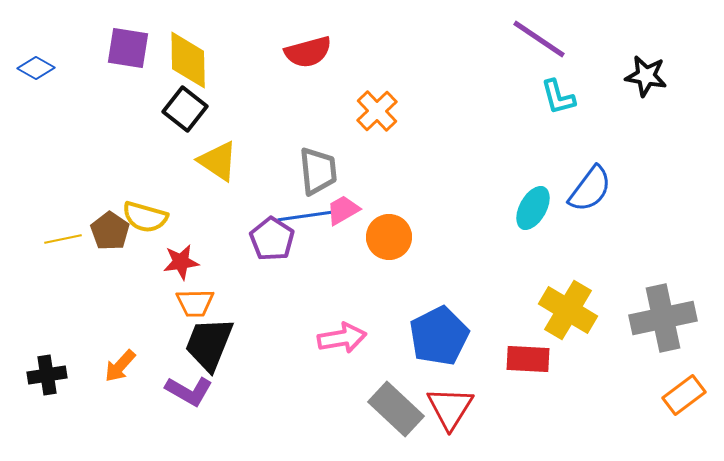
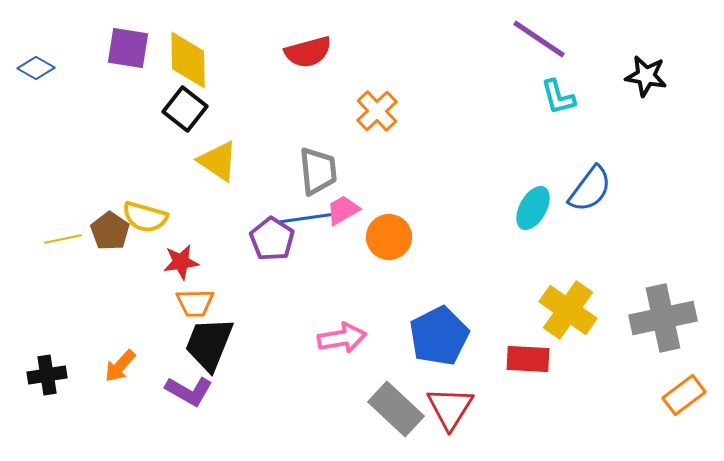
blue line: moved 2 px right, 2 px down
yellow cross: rotated 4 degrees clockwise
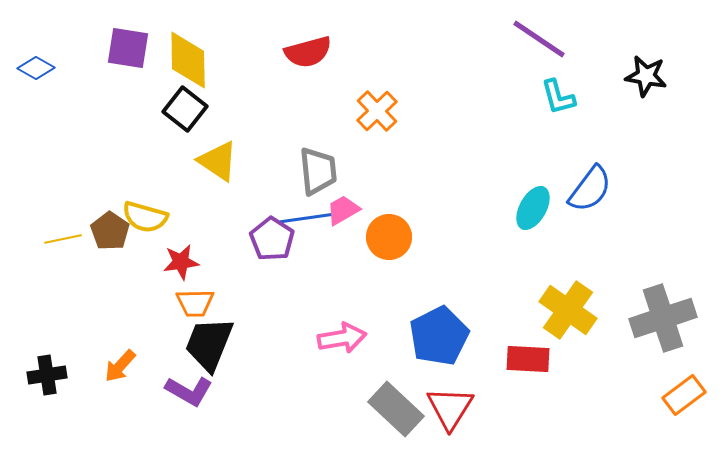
gray cross: rotated 6 degrees counterclockwise
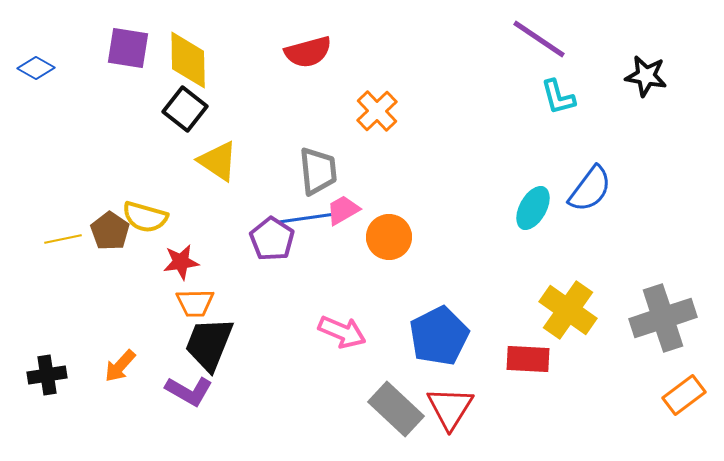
pink arrow: moved 6 px up; rotated 33 degrees clockwise
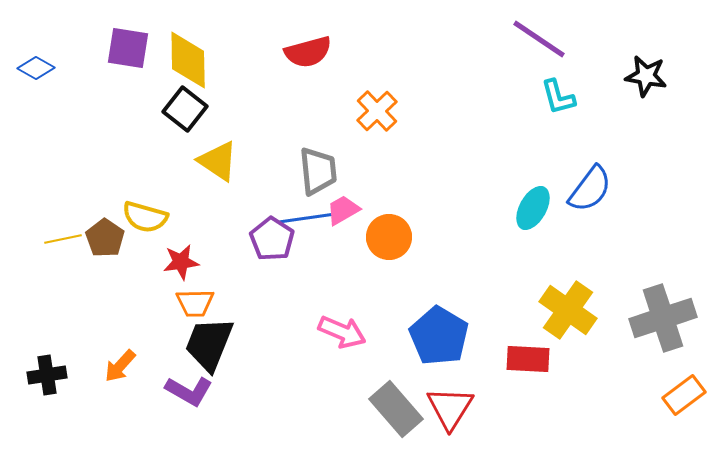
brown pentagon: moved 5 px left, 7 px down
blue pentagon: rotated 14 degrees counterclockwise
gray rectangle: rotated 6 degrees clockwise
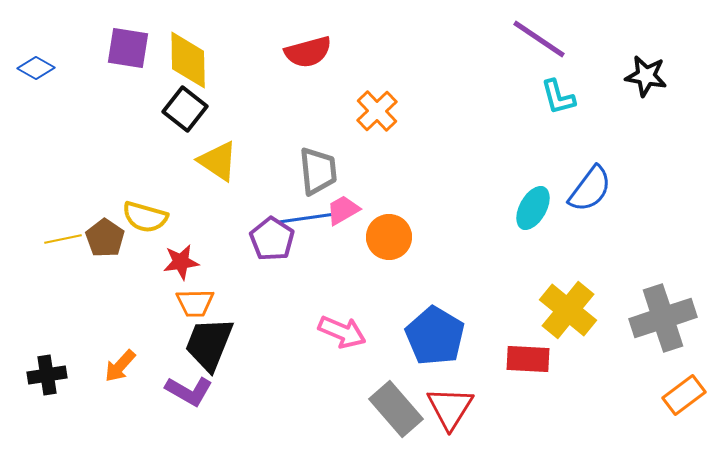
yellow cross: rotated 4 degrees clockwise
blue pentagon: moved 4 px left
